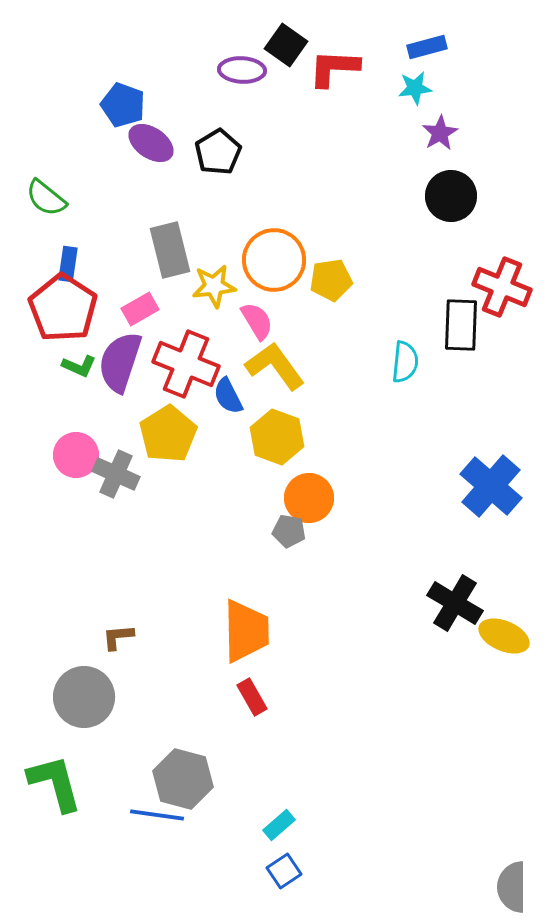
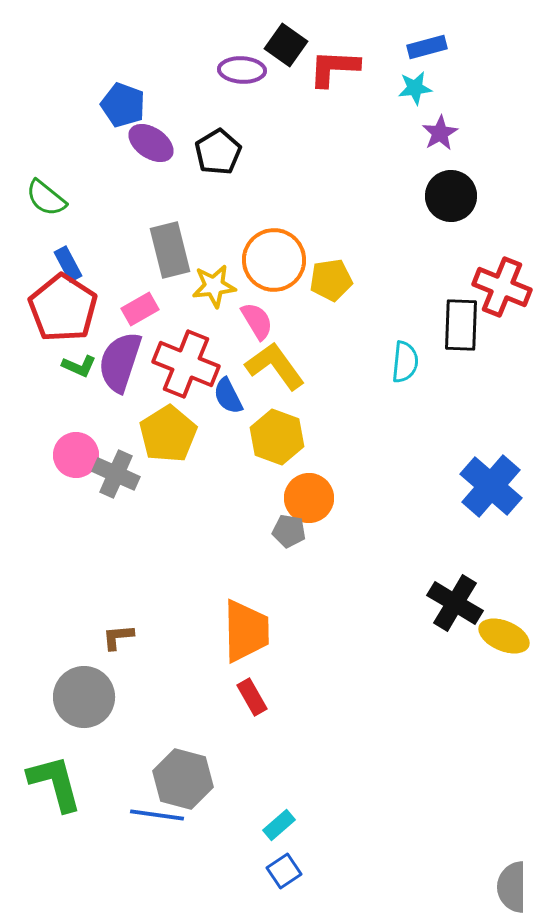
blue rectangle at (68, 264): rotated 36 degrees counterclockwise
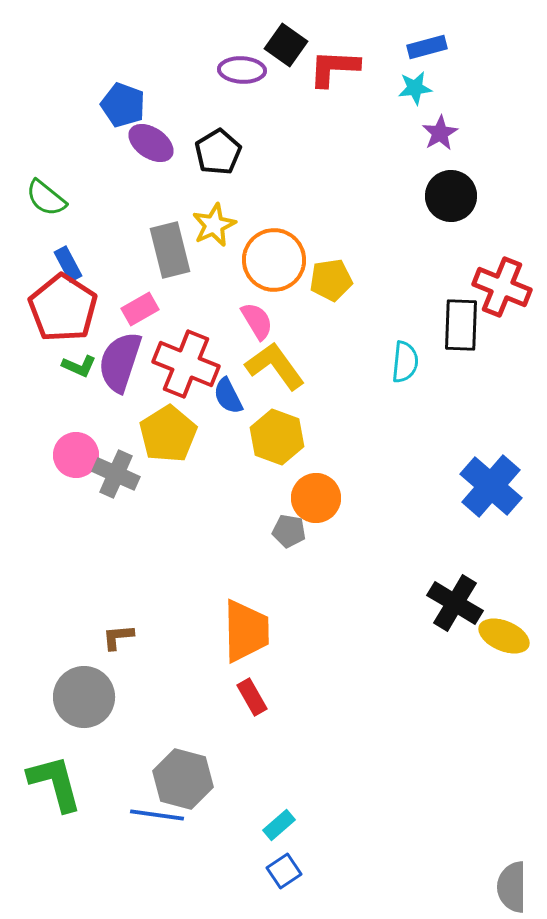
yellow star at (214, 286): moved 61 px up; rotated 18 degrees counterclockwise
orange circle at (309, 498): moved 7 px right
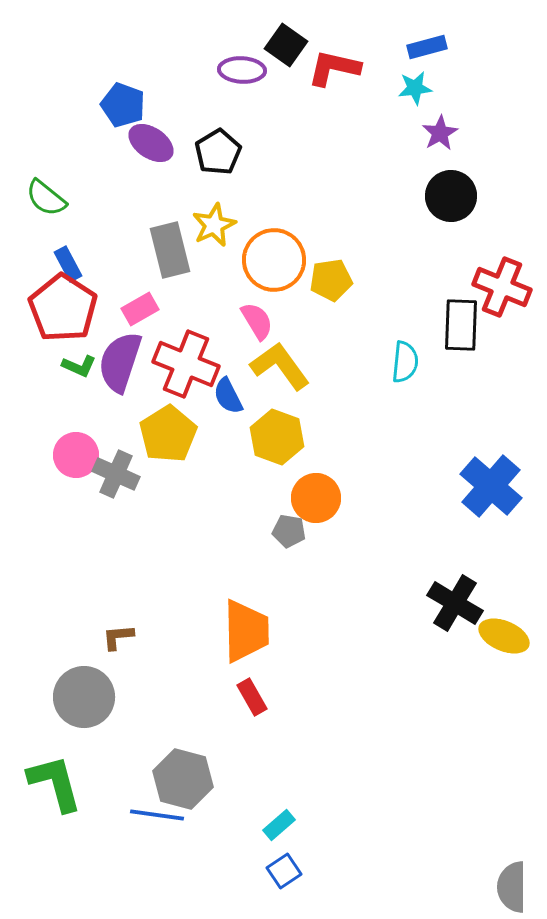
red L-shape at (334, 68): rotated 10 degrees clockwise
yellow L-shape at (275, 366): moved 5 px right
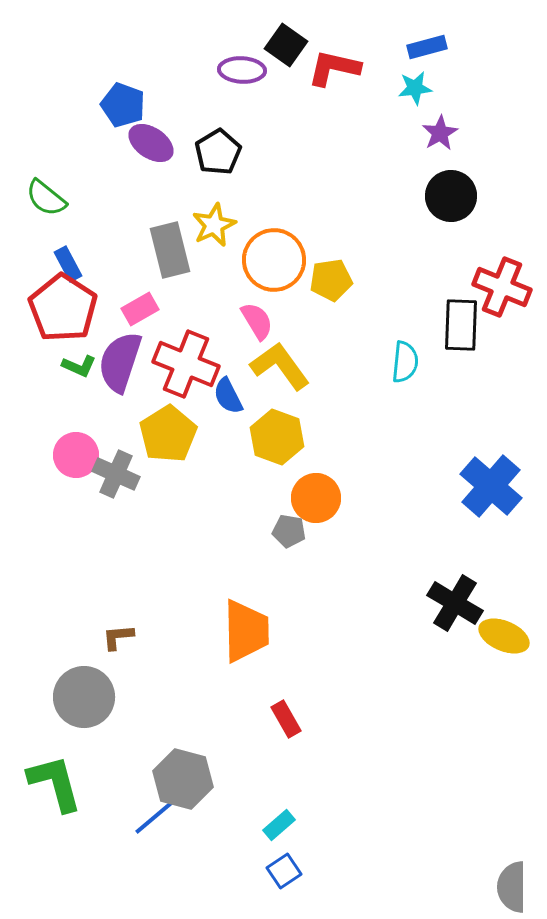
red rectangle at (252, 697): moved 34 px right, 22 px down
blue line at (157, 815): rotated 48 degrees counterclockwise
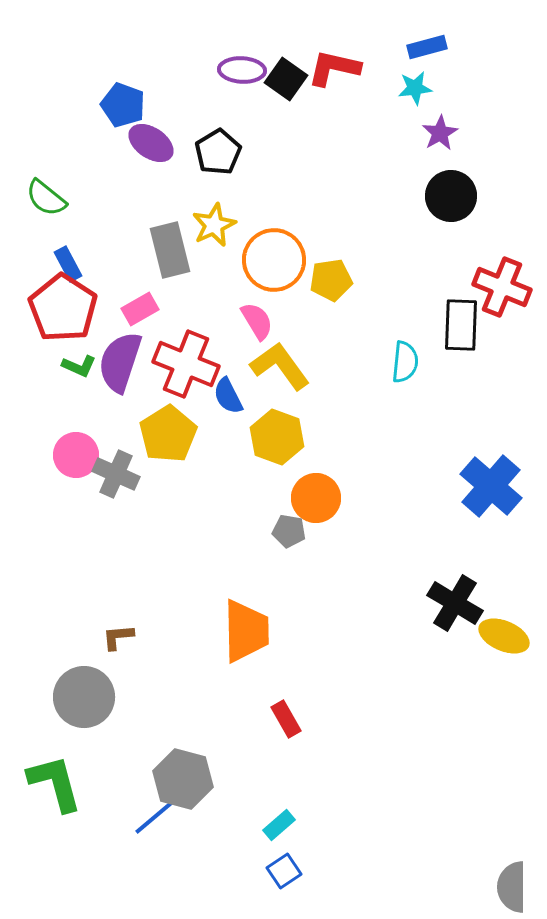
black square at (286, 45): moved 34 px down
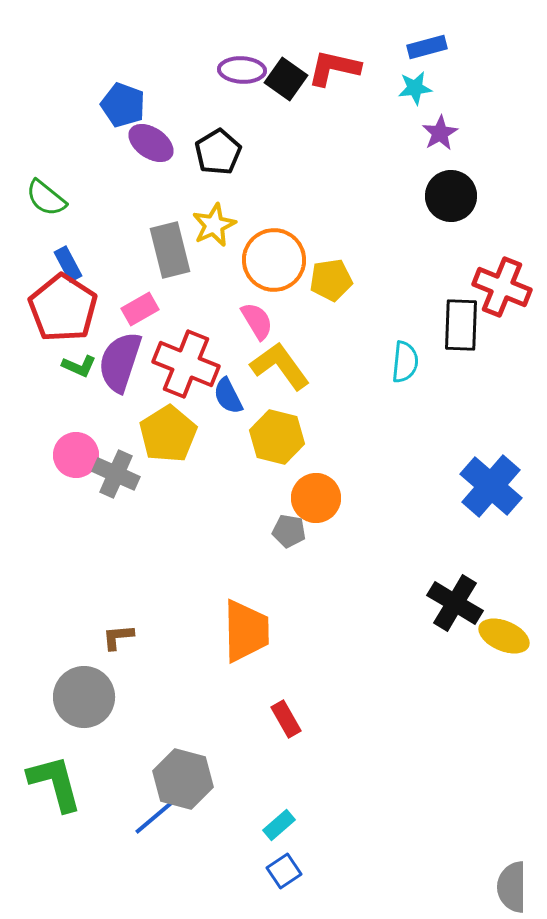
yellow hexagon at (277, 437): rotated 6 degrees counterclockwise
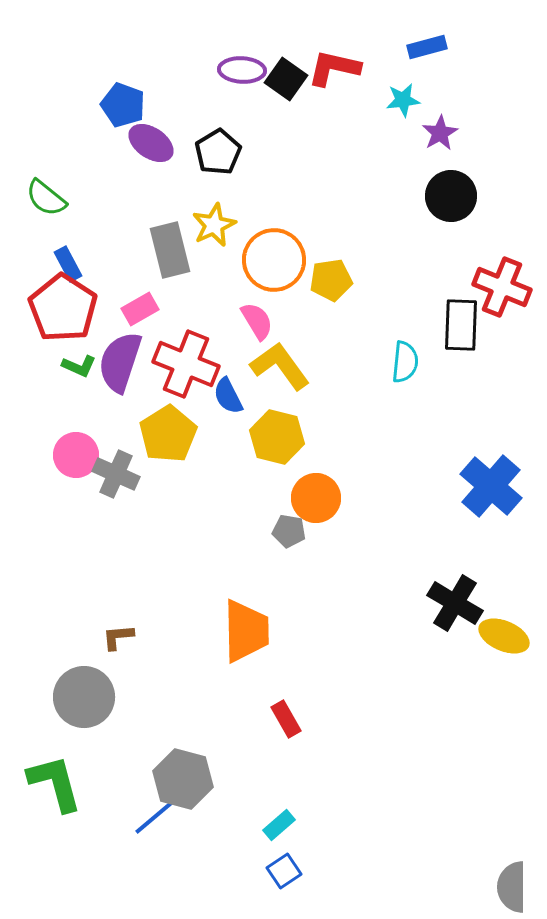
cyan star at (415, 88): moved 12 px left, 12 px down
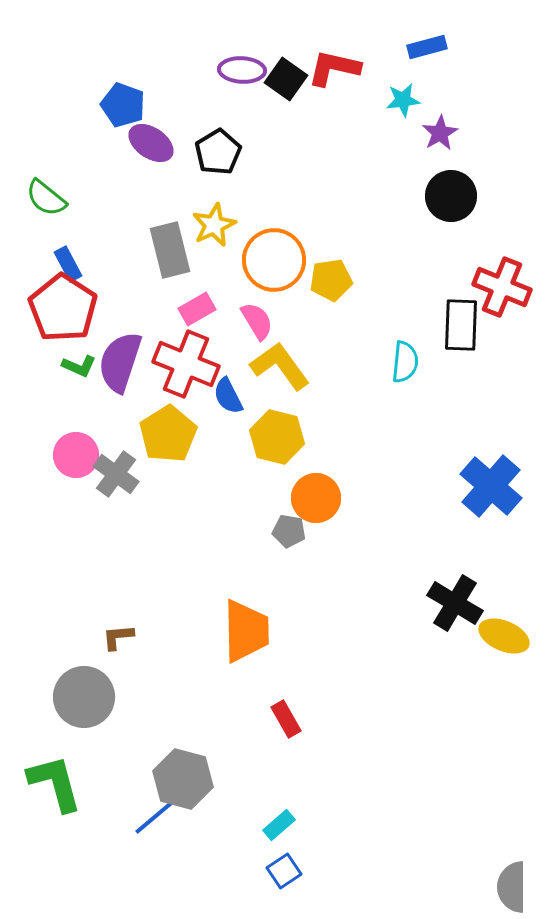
pink rectangle at (140, 309): moved 57 px right
gray cross at (116, 474): rotated 12 degrees clockwise
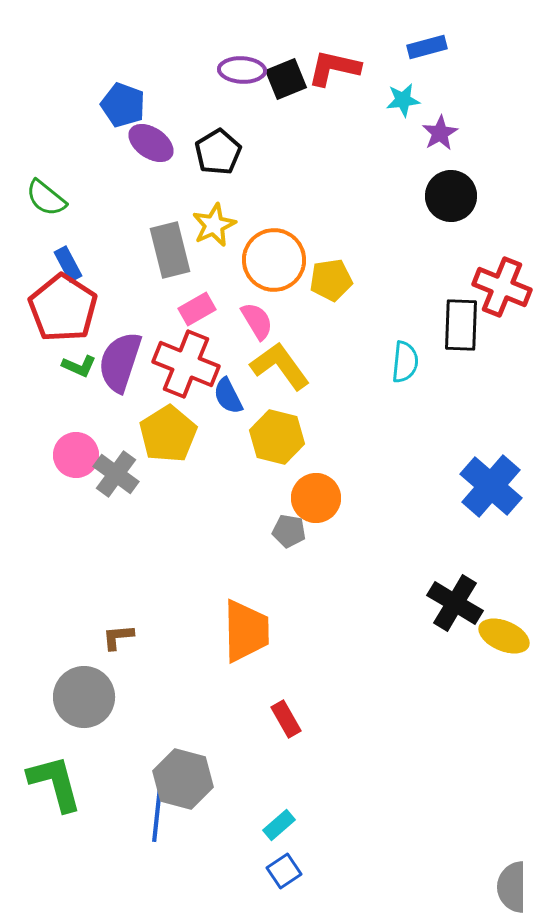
black square at (286, 79): rotated 33 degrees clockwise
blue line at (157, 815): rotated 44 degrees counterclockwise
